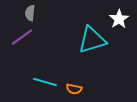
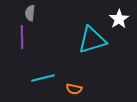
purple line: rotated 55 degrees counterclockwise
cyan line: moved 2 px left, 4 px up; rotated 30 degrees counterclockwise
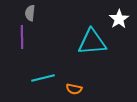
cyan triangle: moved 2 px down; rotated 12 degrees clockwise
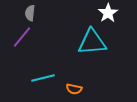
white star: moved 11 px left, 6 px up
purple line: rotated 40 degrees clockwise
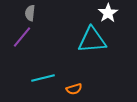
cyan triangle: moved 2 px up
orange semicircle: rotated 28 degrees counterclockwise
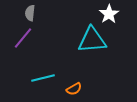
white star: moved 1 px right, 1 px down
purple line: moved 1 px right, 1 px down
orange semicircle: rotated 14 degrees counterclockwise
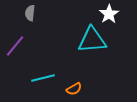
purple line: moved 8 px left, 8 px down
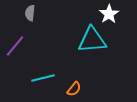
orange semicircle: rotated 21 degrees counterclockwise
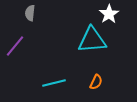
cyan line: moved 11 px right, 5 px down
orange semicircle: moved 22 px right, 7 px up; rotated 14 degrees counterclockwise
